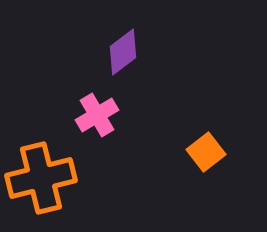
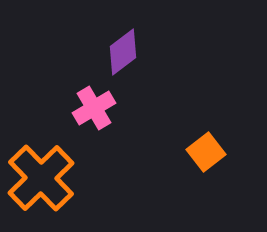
pink cross: moved 3 px left, 7 px up
orange cross: rotated 30 degrees counterclockwise
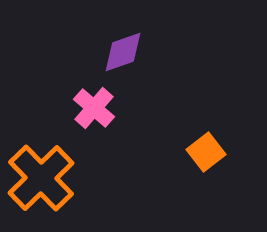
purple diamond: rotated 18 degrees clockwise
pink cross: rotated 18 degrees counterclockwise
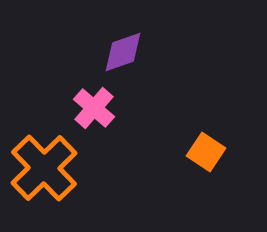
orange square: rotated 18 degrees counterclockwise
orange cross: moved 3 px right, 10 px up
